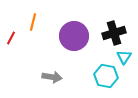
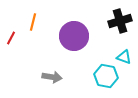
black cross: moved 6 px right, 12 px up
cyan triangle: rotated 42 degrees counterclockwise
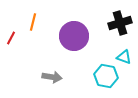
black cross: moved 2 px down
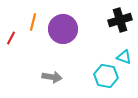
black cross: moved 3 px up
purple circle: moved 11 px left, 7 px up
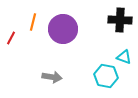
black cross: rotated 20 degrees clockwise
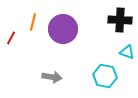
cyan triangle: moved 3 px right, 5 px up
cyan hexagon: moved 1 px left
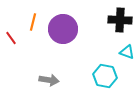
red line: rotated 64 degrees counterclockwise
gray arrow: moved 3 px left, 3 px down
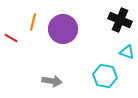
black cross: rotated 20 degrees clockwise
red line: rotated 24 degrees counterclockwise
gray arrow: moved 3 px right, 1 px down
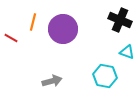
gray arrow: rotated 24 degrees counterclockwise
